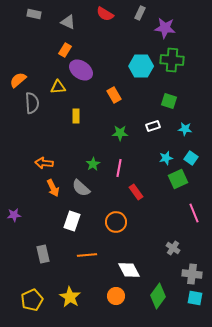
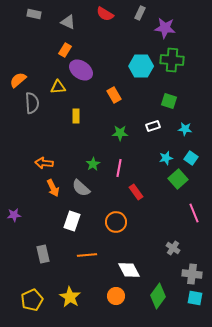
green square at (178, 179): rotated 18 degrees counterclockwise
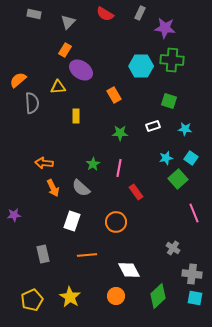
gray triangle at (68, 22): rotated 49 degrees clockwise
green diamond at (158, 296): rotated 10 degrees clockwise
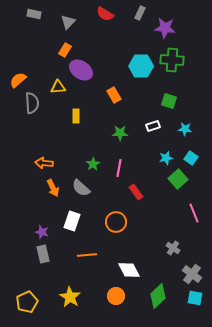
purple star at (14, 215): moved 28 px right, 17 px down; rotated 24 degrees clockwise
gray cross at (192, 274): rotated 30 degrees clockwise
yellow pentagon at (32, 300): moved 5 px left, 2 px down
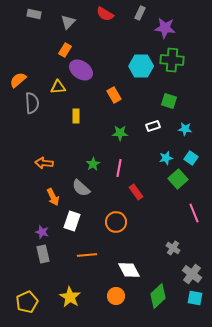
orange arrow at (53, 188): moved 9 px down
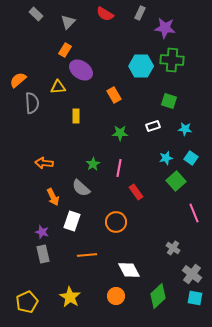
gray rectangle at (34, 14): moved 2 px right; rotated 32 degrees clockwise
green square at (178, 179): moved 2 px left, 2 px down
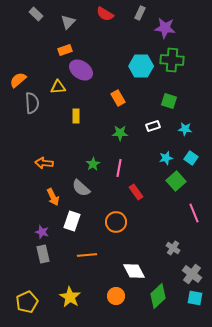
orange rectangle at (65, 50): rotated 40 degrees clockwise
orange rectangle at (114, 95): moved 4 px right, 3 px down
white diamond at (129, 270): moved 5 px right, 1 px down
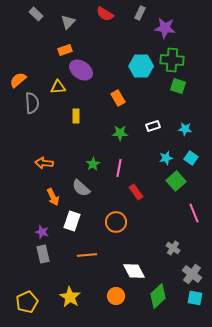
green square at (169, 101): moved 9 px right, 15 px up
